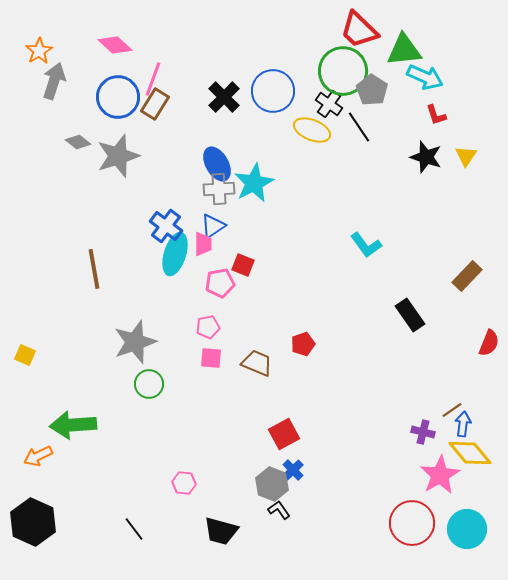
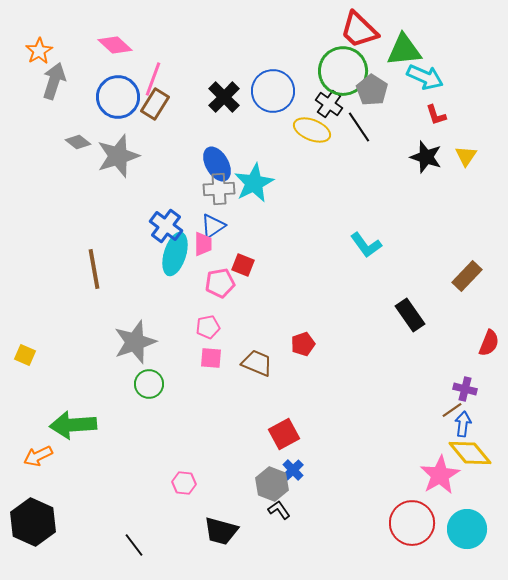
purple cross at (423, 432): moved 42 px right, 43 px up
black line at (134, 529): moved 16 px down
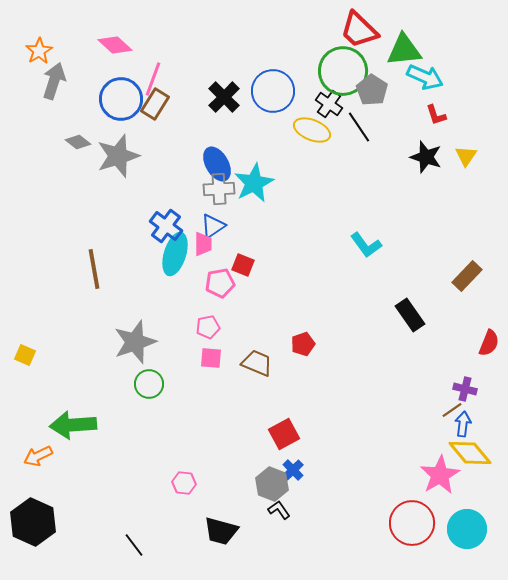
blue circle at (118, 97): moved 3 px right, 2 px down
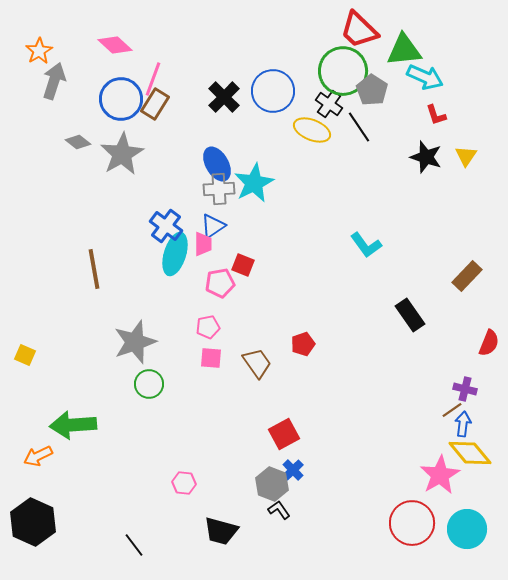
gray star at (118, 156): moved 4 px right, 2 px up; rotated 12 degrees counterclockwise
brown trapezoid at (257, 363): rotated 32 degrees clockwise
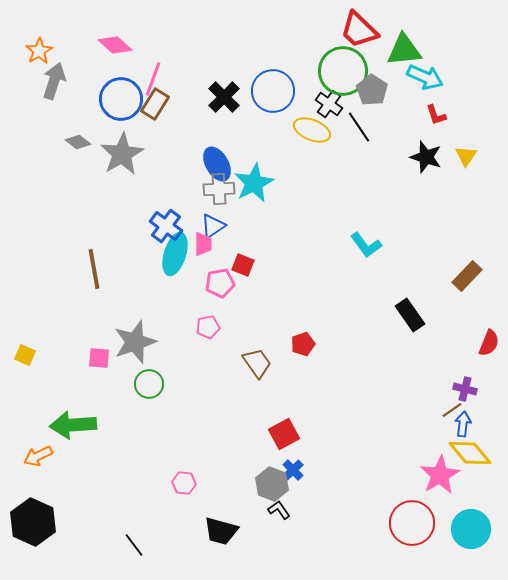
pink square at (211, 358): moved 112 px left
cyan circle at (467, 529): moved 4 px right
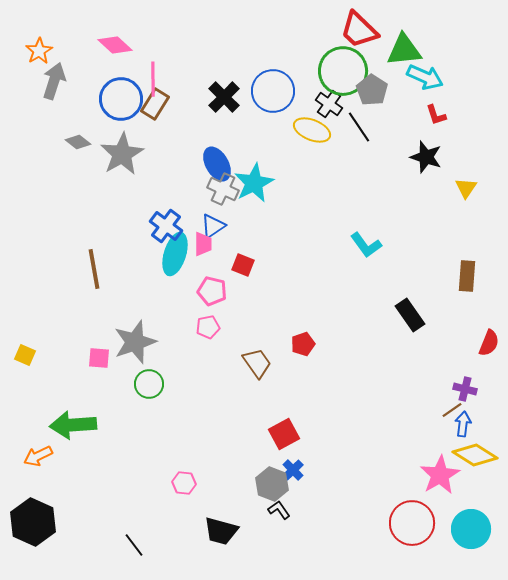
pink line at (153, 79): rotated 20 degrees counterclockwise
yellow triangle at (466, 156): moved 32 px down
gray cross at (219, 189): moved 4 px right; rotated 28 degrees clockwise
brown rectangle at (467, 276): rotated 40 degrees counterclockwise
pink pentagon at (220, 283): moved 8 px left, 8 px down; rotated 24 degrees clockwise
yellow diamond at (470, 453): moved 5 px right, 2 px down; rotated 18 degrees counterclockwise
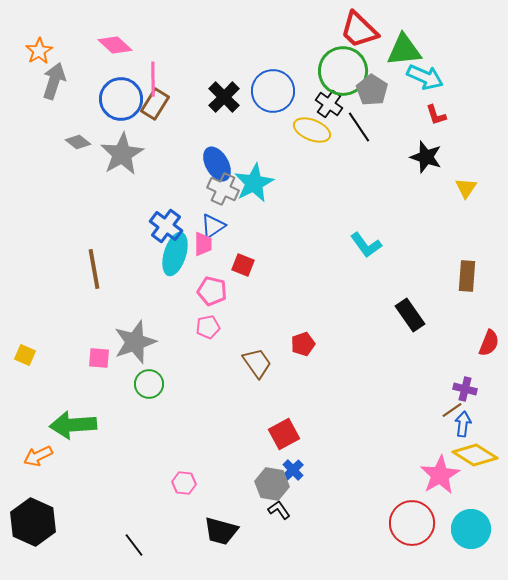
gray hexagon at (272, 484): rotated 12 degrees counterclockwise
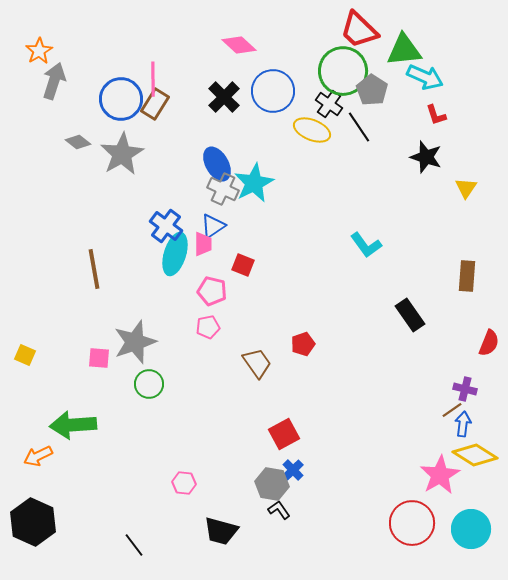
pink diamond at (115, 45): moved 124 px right
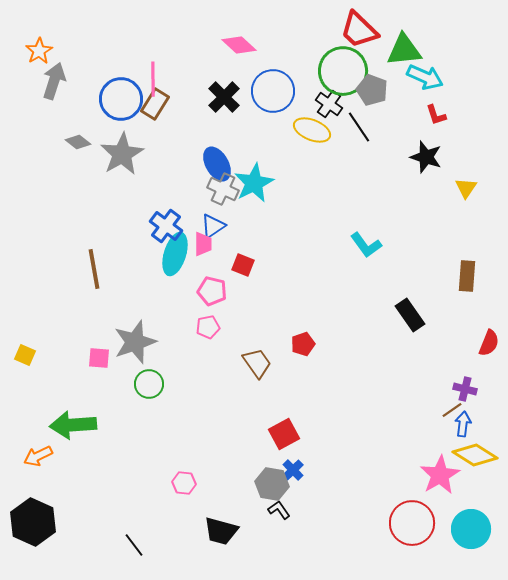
gray pentagon at (372, 90): rotated 12 degrees counterclockwise
